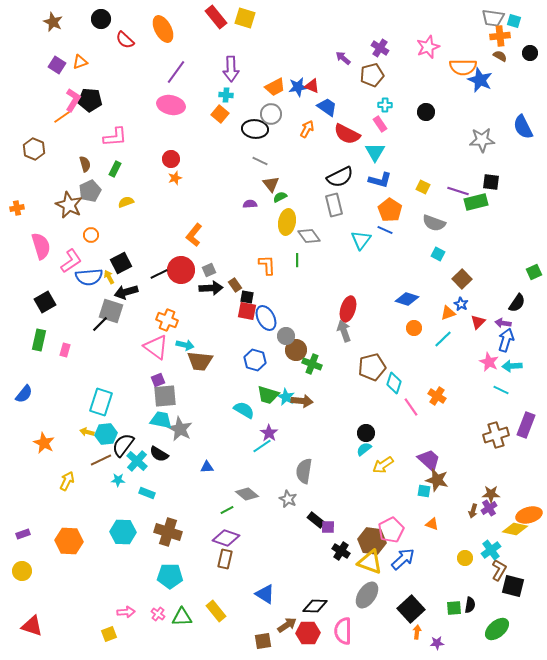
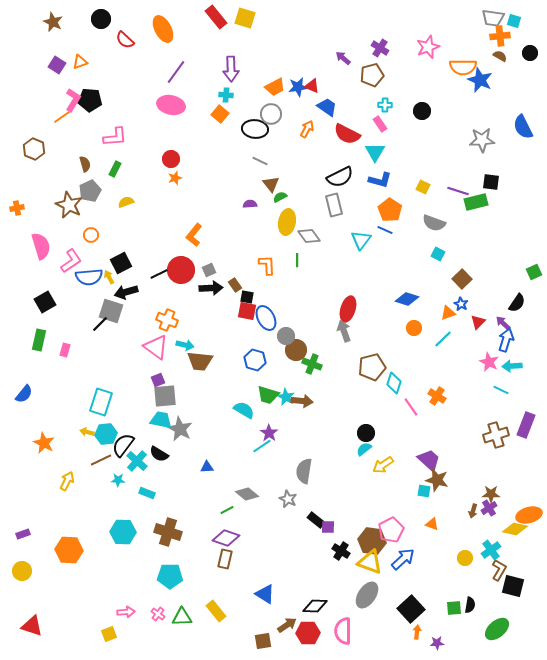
black circle at (426, 112): moved 4 px left, 1 px up
purple arrow at (503, 323): rotated 35 degrees clockwise
orange hexagon at (69, 541): moved 9 px down
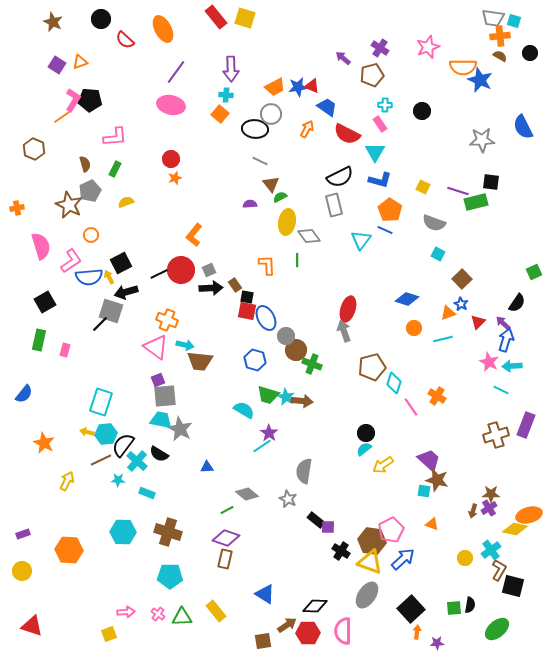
cyan line at (443, 339): rotated 30 degrees clockwise
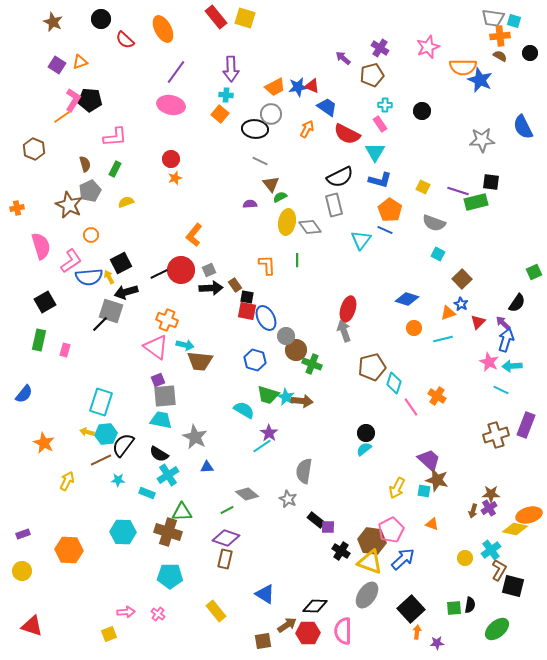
gray diamond at (309, 236): moved 1 px right, 9 px up
gray star at (180, 429): moved 15 px right, 8 px down
cyan cross at (137, 461): moved 31 px right, 14 px down; rotated 15 degrees clockwise
yellow arrow at (383, 465): moved 14 px right, 23 px down; rotated 30 degrees counterclockwise
green triangle at (182, 617): moved 105 px up
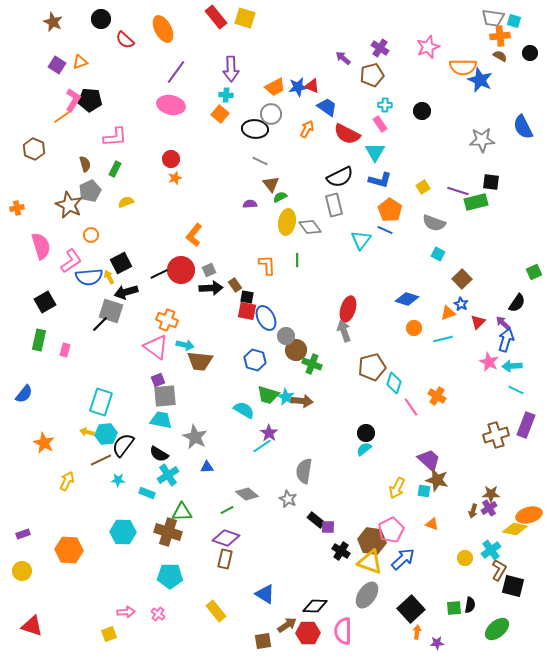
yellow square at (423, 187): rotated 32 degrees clockwise
cyan line at (501, 390): moved 15 px right
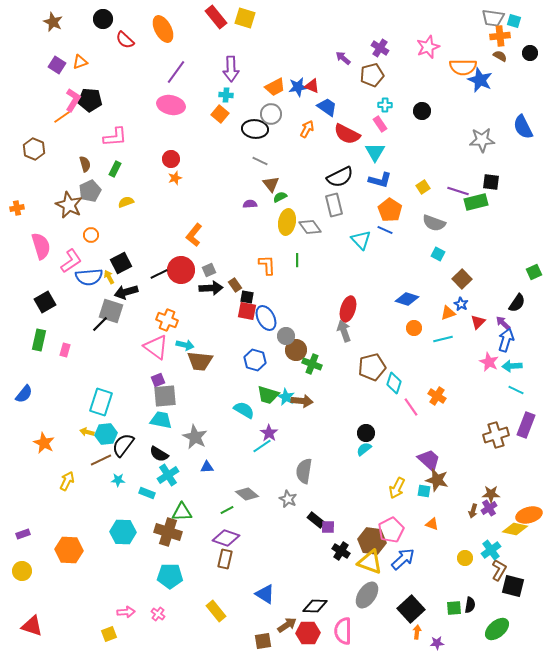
black circle at (101, 19): moved 2 px right
cyan triangle at (361, 240): rotated 20 degrees counterclockwise
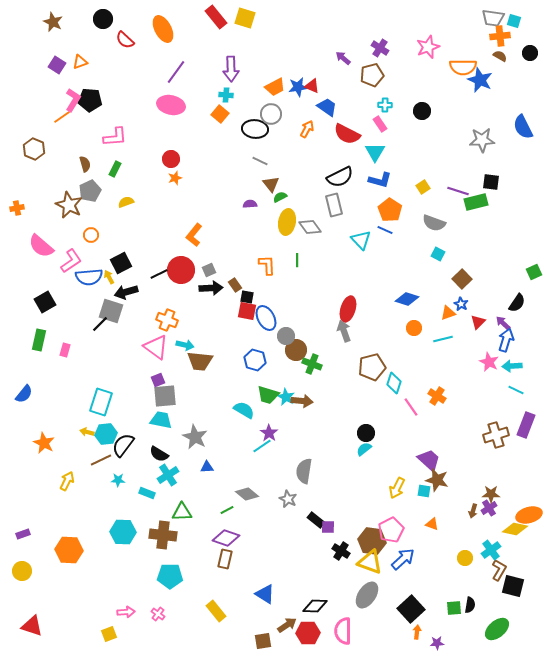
pink semicircle at (41, 246): rotated 148 degrees clockwise
brown cross at (168, 532): moved 5 px left, 3 px down; rotated 12 degrees counterclockwise
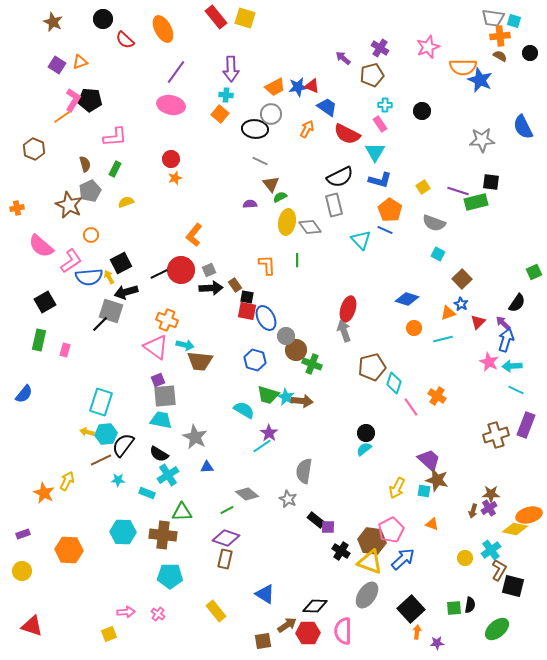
orange star at (44, 443): moved 50 px down
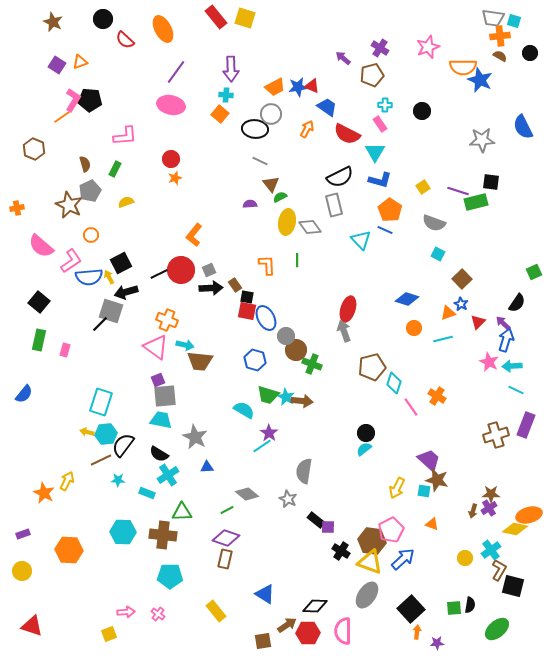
pink L-shape at (115, 137): moved 10 px right, 1 px up
black square at (45, 302): moved 6 px left; rotated 20 degrees counterclockwise
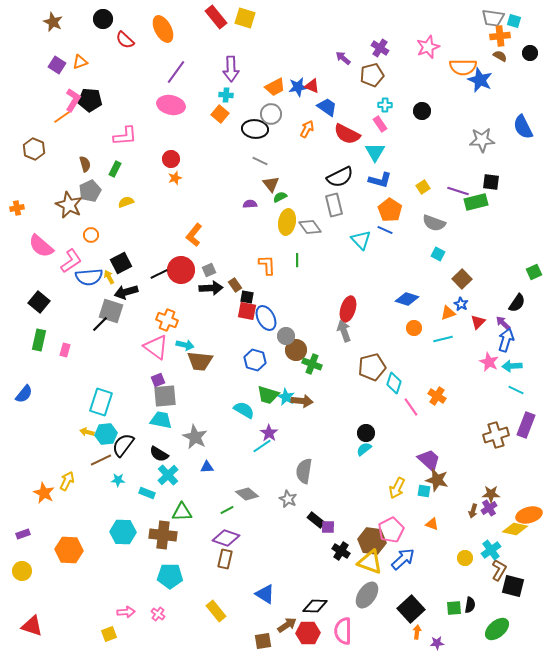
cyan cross at (168, 475): rotated 10 degrees counterclockwise
